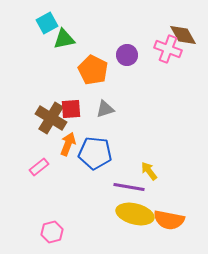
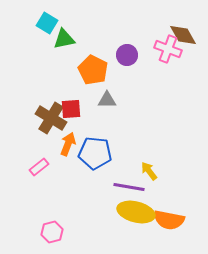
cyan square: rotated 30 degrees counterclockwise
gray triangle: moved 2 px right, 9 px up; rotated 18 degrees clockwise
yellow ellipse: moved 1 px right, 2 px up
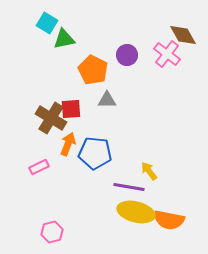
pink cross: moved 1 px left, 5 px down; rotated 16 degrees clockwise
pink rectangle: rotated 12 degrees clockwise
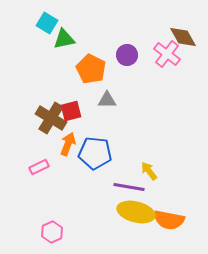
brown diamond: moved 2 px down
orange pentagon: moved 2 px left, 1 px up
red square: moved 2 px down; rotated 10 degrees counterclockwise
pink hexagon: rotated 10 degrees counterclockwise
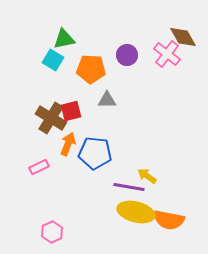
cyan square: moved 6 px right, 37 px down
orange pentagon: rotated 24 degrees counterclockwise
yellow arrow: moved 2 px left, 5 px down; rotated 18 degrees counterclockwise
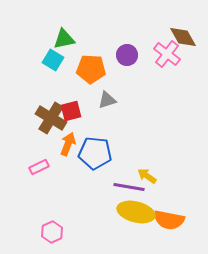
gray triangle: rotated 18 degrees counterclockwise
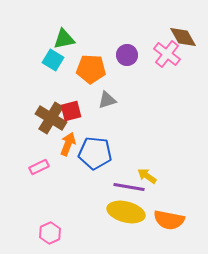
yellow ellipse: moved 10 px left
pink hexagon: moved 2 px left, 1 px down
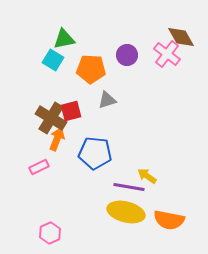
brown diamond: moved 2 px left
orange arrow: moved 11 px left, 5 px up
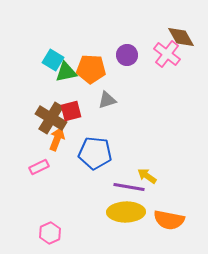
green triangle: moved 2 px right, 33 px down
yellow ellipse: rotated 15 degrees counterclockwise
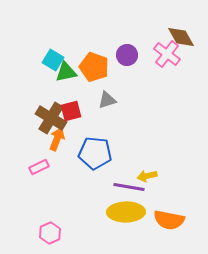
orange pentagon: moved 3 px right, 2 px up; rotated 16 degrees clockwise
yellow arrow: rotated 48 degrees counterclockwise
